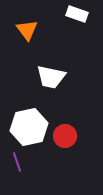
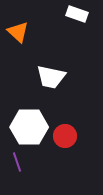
orange triangle: moved 9 px left, 2 px down; rotated 10 degrees counterclockwise
white hexagon: rotated 12 degrees clockwise
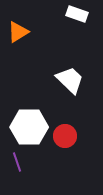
orange triangle: rotated 45 degrees clockwise
white trapezoid: moved 19 px right, 3 px down; rotated 148 degrees counterclockwise
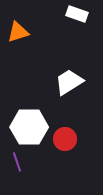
orange triangle: rotated 15 degrees clockwise
white trapezoid: moved 1 px left, 2 px down; rotated 76 degrees counterclockwise
red circle: moved 3 px down
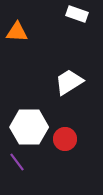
orange triangle: moved 1 px left; rotated 20 degrees clockwise
purple line: rotated 18 degrees counterclockwise
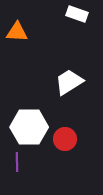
purple line: rotated 36 degrees clockwise
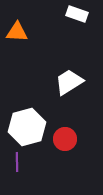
white hexagon: moved 2 px left; rotated 15 degrees counterclockwise
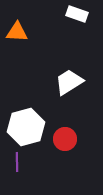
white hexagon: moved 1 px left
